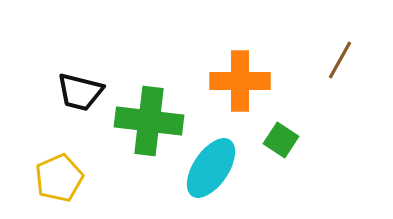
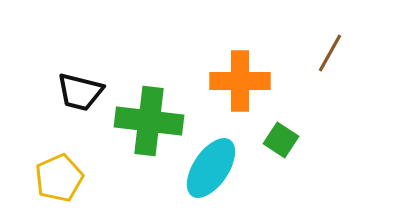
brown line: moved 10 px left, 7 px up
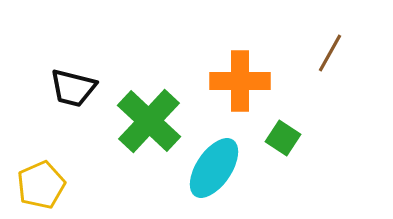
black trapezoid: moved 7 px left, 4 px up
green cross: rotated 36 degrees clockwise
green square: moved 2 px right, 2 px up
cyan ellipse: moved 3 px right
yellow pentagon: moved 18 px left, 7 px down
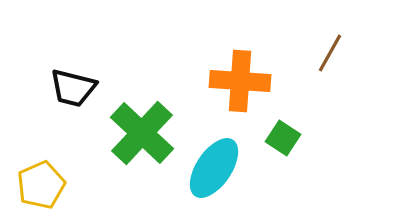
orange cross: rotated 4 degrees clockwise
green cross: moved 7 px left, 12 px down
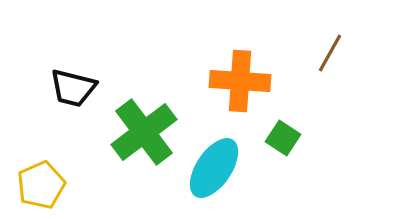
green cross: moved 2 px right, 1 px up; rotated 10 degrees clockwise
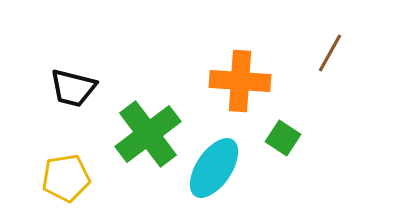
green cross: moved 4 px right, 2 px down
yellow pentagon: moved 25 px right, 7 px up; rotated 15 degrees clockwise
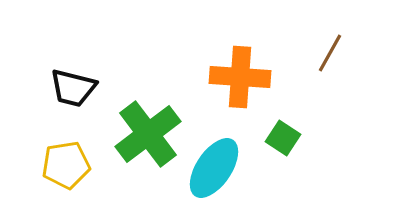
orange cross: moved 4 px up
yellow pentagon: moved 13 px up
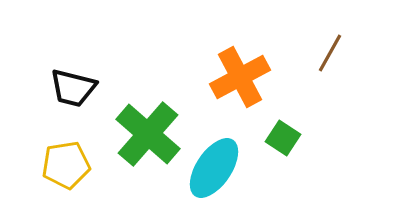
orange cross: rotated 32 degrees counterclockwise
green cross: rotated 12 degrees counterclockwise
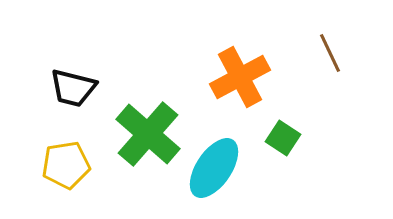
brown line: rotated 54 degrees counterclockwise
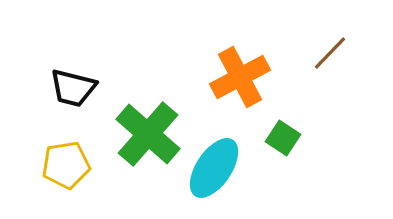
brown line: rotated 69 degrees clockwise
